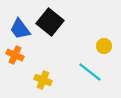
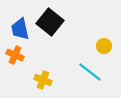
blue trapezoid: rotated 25 degrees clockwise
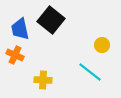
black square: moved 1 px right, 2 px up
yellow circle: moved 2 px left, 1 px up
yellow cross: rotated 18 degrees counterclockwise
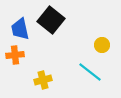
orange cross: rotated 30 degrees counterclockwise
yellow cross: rotated 18 degrees counterclockwise
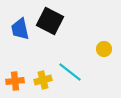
black square: moved 1 px left, 1 px down; rotated 12 degrees counterclockwise
yellow circle: moved 2 px right, 4 px down
orange cross: moved 26 px down
cyan line: moved 20 px left
